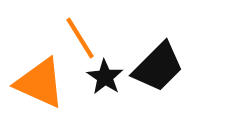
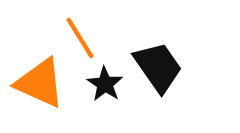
black trapezoid: rotated 80 degrees counterclockwise
black star: moved 7 px down
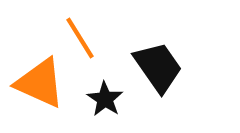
black star: moved 15 px down
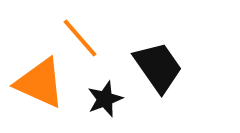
orange line: rotated 9 degrees counterclockwise
black star: rotated 18 degrees clockwise
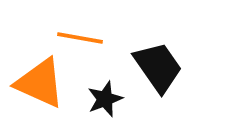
orange line: rotated 39 degrees counterclockwise
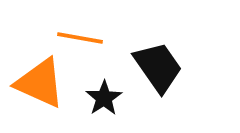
black star: moved 1 px left, 1 px up; rotated 12 degrees counterclockwise
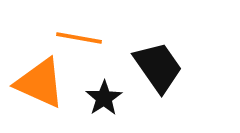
orange line: moved 1 px left
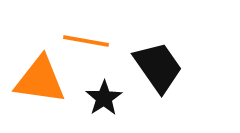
orange line: moved 7 px right, 3 px down
orange triangle: moved 3 px up; rotated 16 degrees counterclockwise
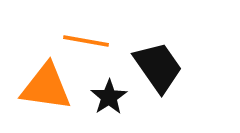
orange triangle: moved 6 px right, 7 px down
black star: moved 5 px right, 1 px up
